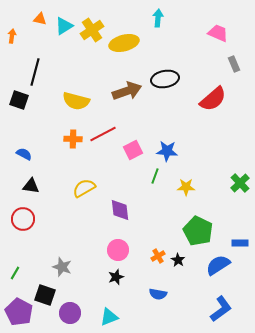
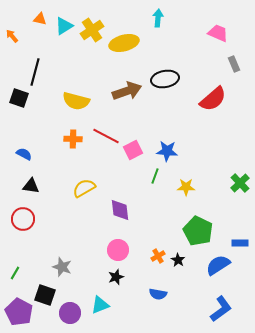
orange arrow at (12, 36): rotated 48 degrees counterclockwise
black square at (19, 100): moved 2 px up
red line at (103, 134): moved 3 px right, 2 px down; rotated 56 degrees clockwise
cyan triangle at (109, 317): moved 9 px left, 12 px up
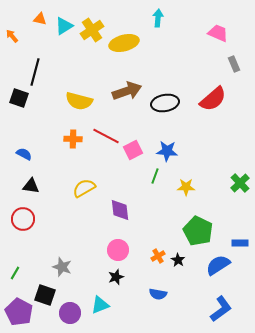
black ellipse at (165, 79): moved 24 px down
yellow semicircle at (76, 101): moved 3 px right
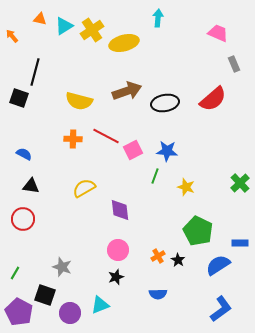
yellow star at (186, 187): rotated 18 degrees clockwise
blue semicircle at (158, 294): rotated 12 degrees counterclockwise
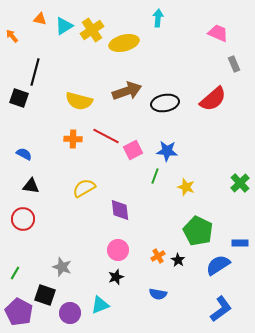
blue semicircle at (158, 294): rotated 12 degrees clockwise
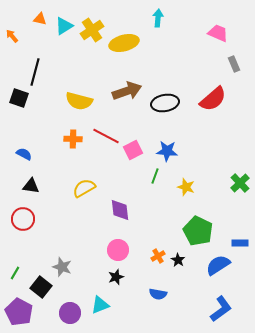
black square at (45, 295): moved 4 px left, 8 px up; rotated 20 degrees clockwise
